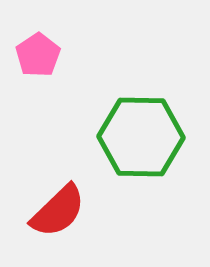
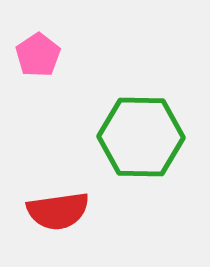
red semicircle: rotated 36 degrees clockwise
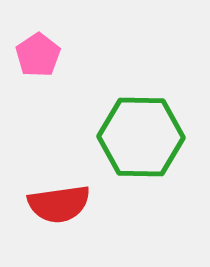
red semicircle: moved 1 px right, 7 px up
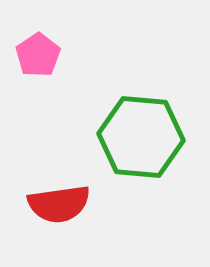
green hexagon: rotated 4 degrees clockwise
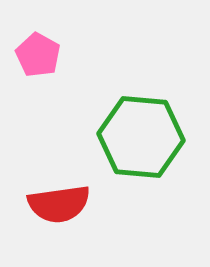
pink pentagon: rotated 9 degrees counterclockwise
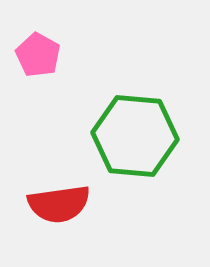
green hexagon: moved 6 px left, 1 px up
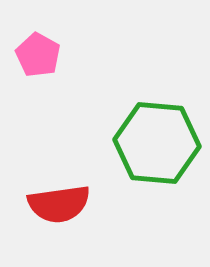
green hexagon: moved 22 px right, 7 px down
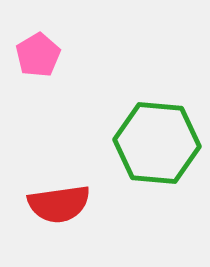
pink pentagon: rotated 12 degrees clockwise
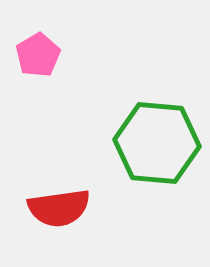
red semicircle: moved 4 px down
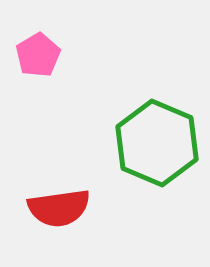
green hexagon: rotated 18 degrees clockwise
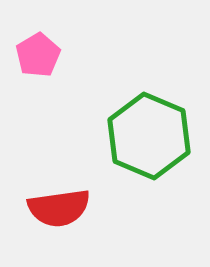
green hexagon: moved 8 px left, 7 px up
